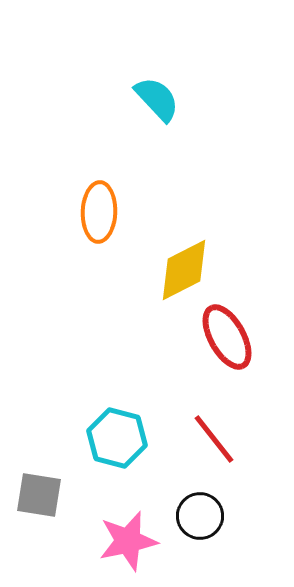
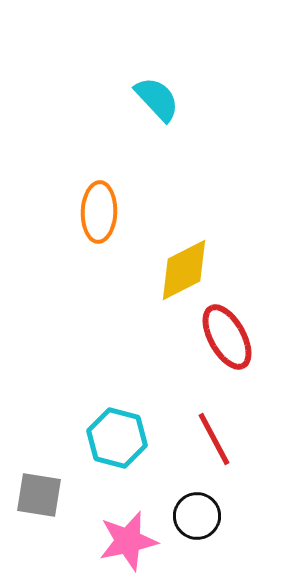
red line: rotated 10 degrees clockwise
black circle: moved 3 px left
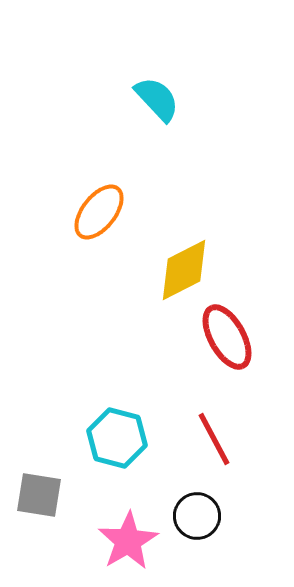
orange ellipse: rotated 36 degrees clockwise
pink star: rotated 18 degrees counterclockwise
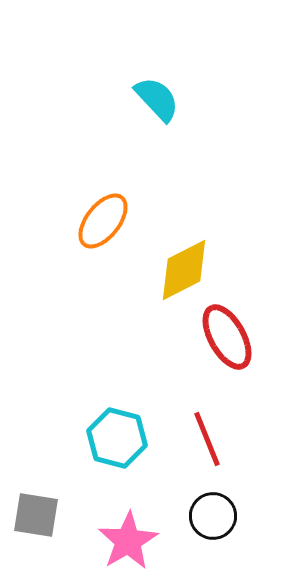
orange ellipse: moved 4 px right, 9 px down
red line: moved 7 px left; rotated 6 degrees clockwise
gray square: moved 3 px left, 20 px down
black circle: moved 16 px right
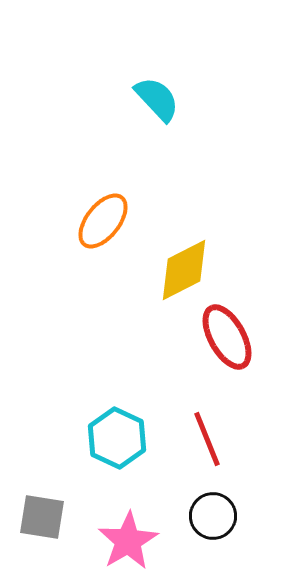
cyan hexagon: rotated 10 degrees clockwise
gray square: moved 6 px right, 2 px down
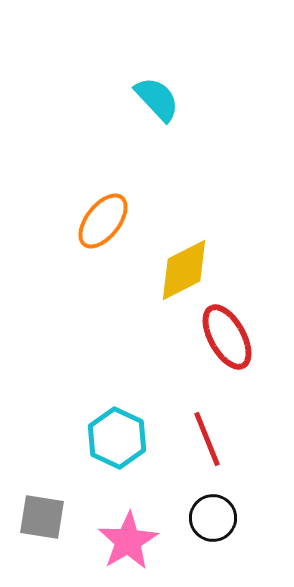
black circle: moved 2 px down
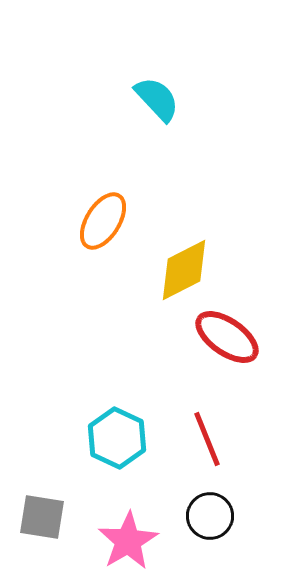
orange ellipse: rotated 6 degrees counterclockwise
red ellipse: rotated 26 degrees counterclockwise
black circle: moved 3 px left, 2 px up
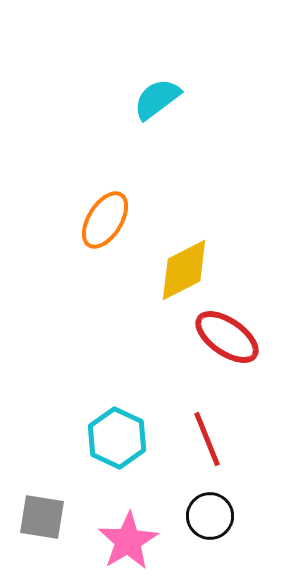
cyan semicircle: rotated 84 degrees counterclockwise
orange ellipse: moved 2 px right, 1 px up
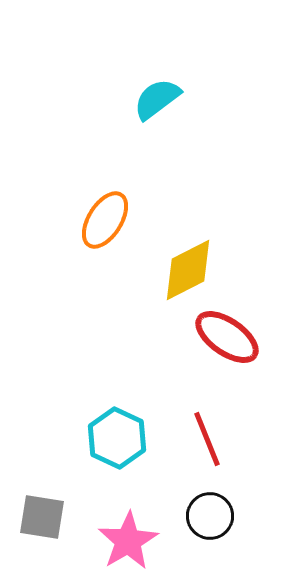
yellow diamond: moved 4 px right
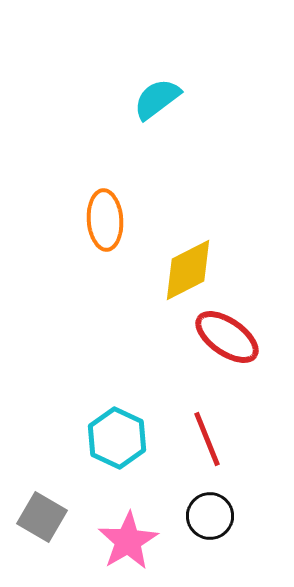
orange ellipse: rotated 36 degrees counterclockwise
gray square: rotated 21 degrees clockwise
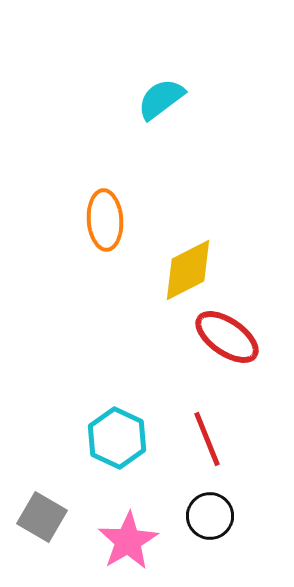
cyan semicircle: moved 4 px right
